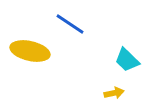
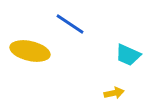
cyan trapezoid: moved 1 px right, 5 px up; rotated 20 degrees counterclockwise
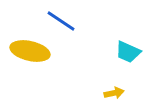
blue line: moved 9 px left, 3 px up
cyan trapezoid: moved 3 px up
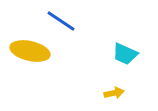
cyan trapezoid: moved 3 px left, 2 px down
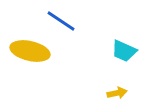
cyan trapezoid: moved 1 px left, 3 px up
yellow arrow: moved 3 px right
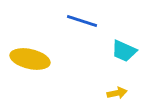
blue line: moved 21 px right; rotated 16 degrees counterclockwise
yellow ellipse: moved 8 px down
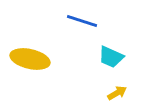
cyan trapezoid: moved 13 px left, 6 px down
yellow arrow: rotated 18 degrees counterclockwise
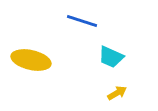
yellow ellipse: moved 1 px right, 1 px down
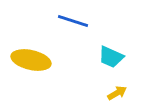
blue line: moved 9 px left
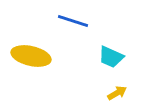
yellow ellipse: moved 4 px up
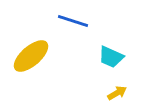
yellow ellipse: rotated 54 degrees counterclockwise
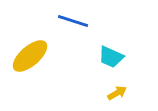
yellow ellipse: moved 1 px left
